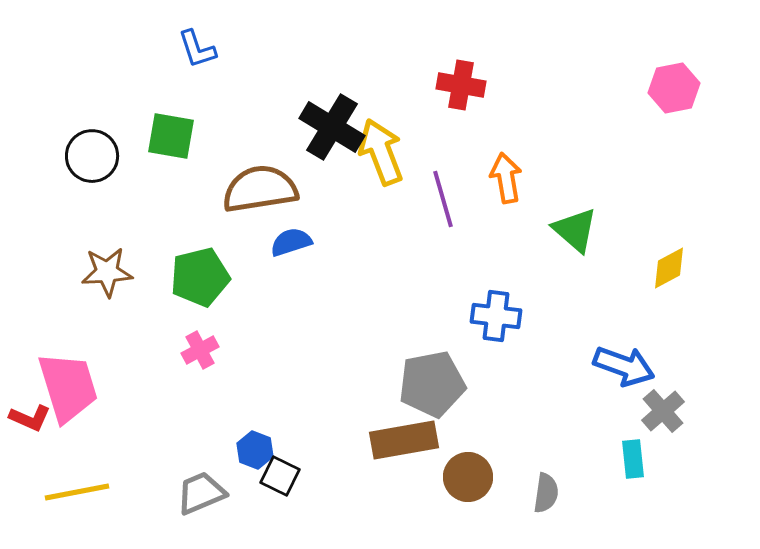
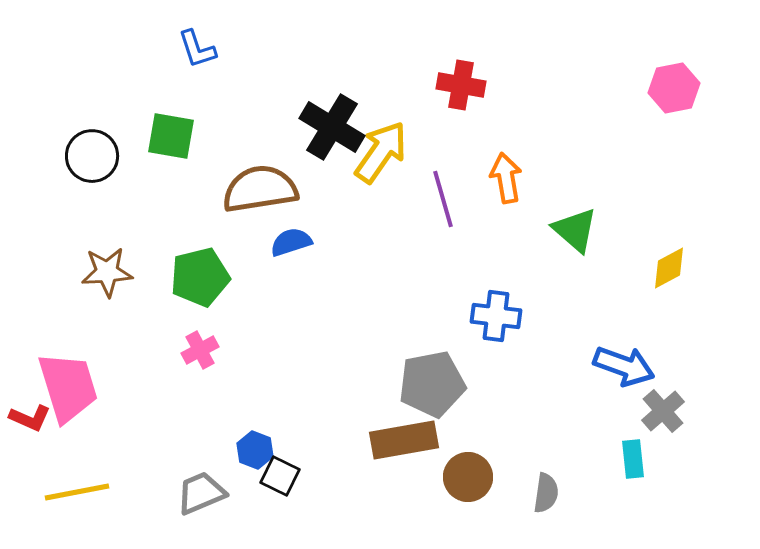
yellow arrow: rotated 56 degrees clockwise
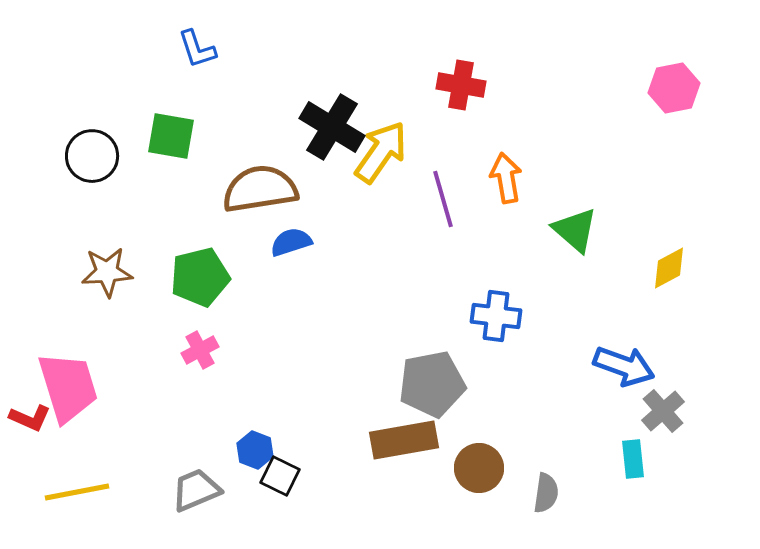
brown circle: moved 11 px right, 9 px up
gray trapezoid: moved 5 px left, 3 px up
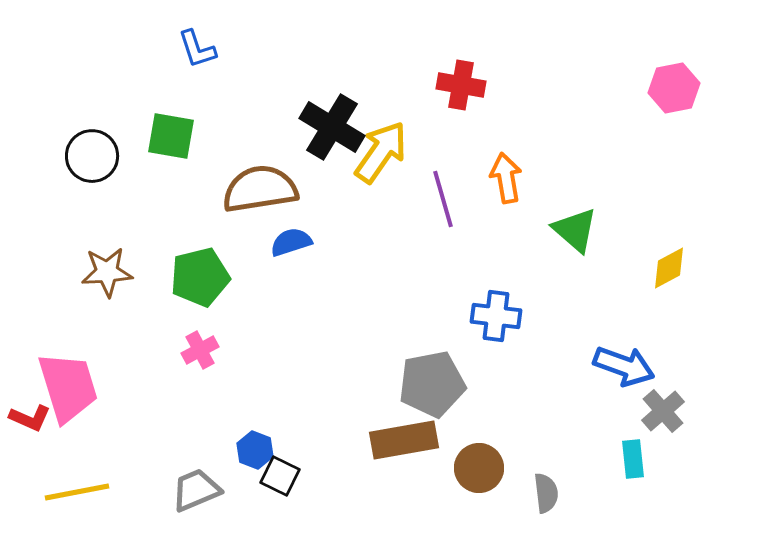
gray semicircle: rotated 15 degrees counterclockwise
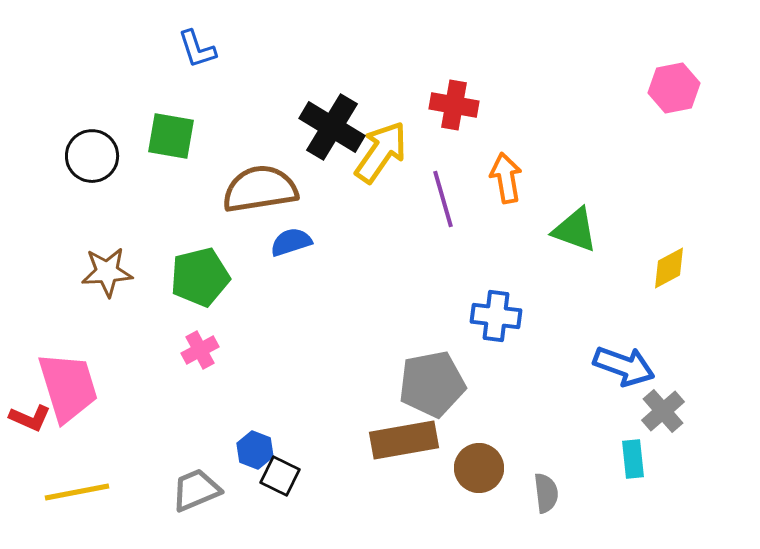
red cross: moved 7 px left, 20 px down
green triangle: rotated 21 degrees counterclockwise
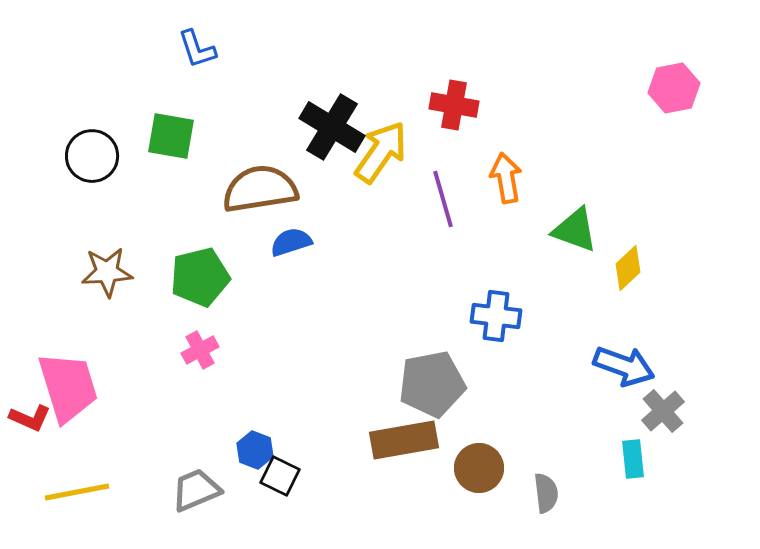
yellow diamond: moved 41 px left; rotated 15 degrees counterclockwise
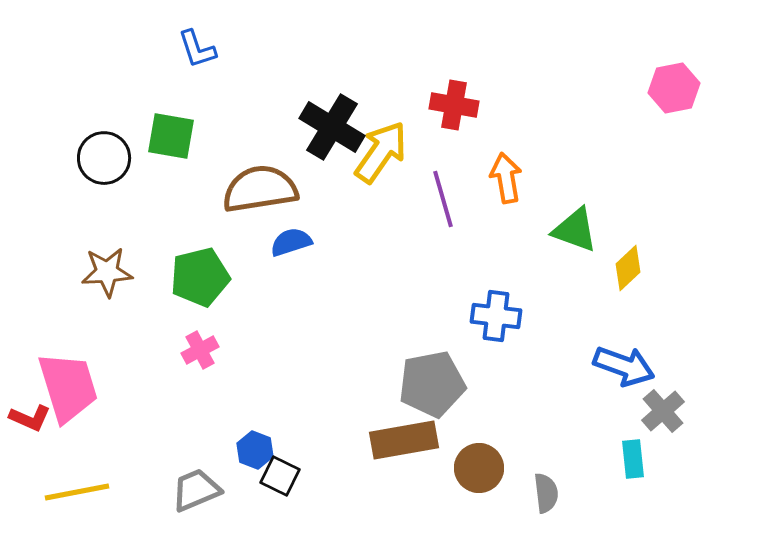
black circle: moved 12 px right, 2 px down
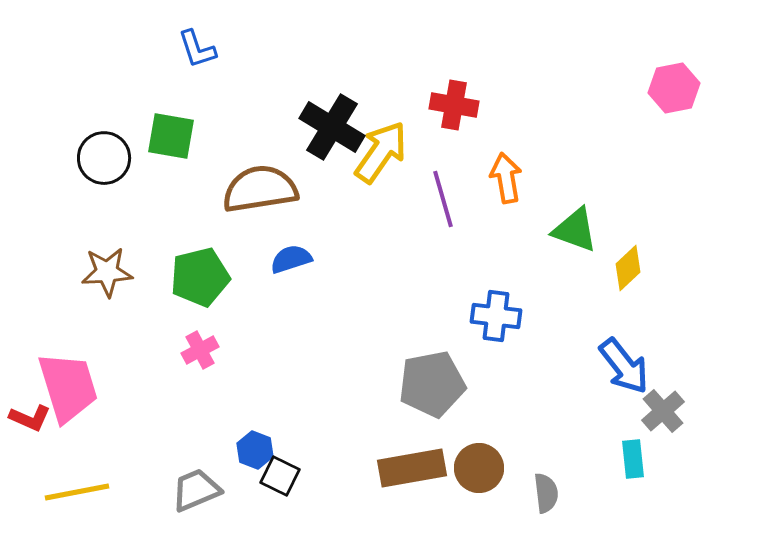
blue semicircle: moved 17 px down
blue arrow: rotated 32 degrees clockwise
brown rectangle: moved 8 px right, 28 px down
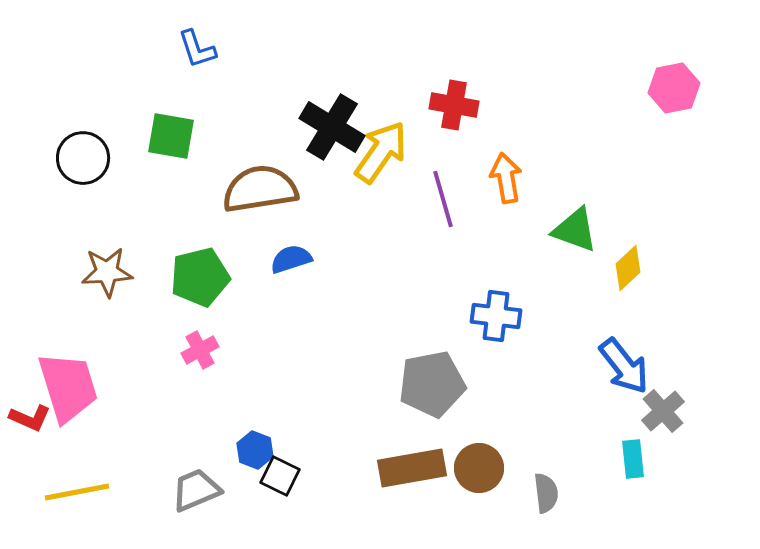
black circle: moved 21 px left
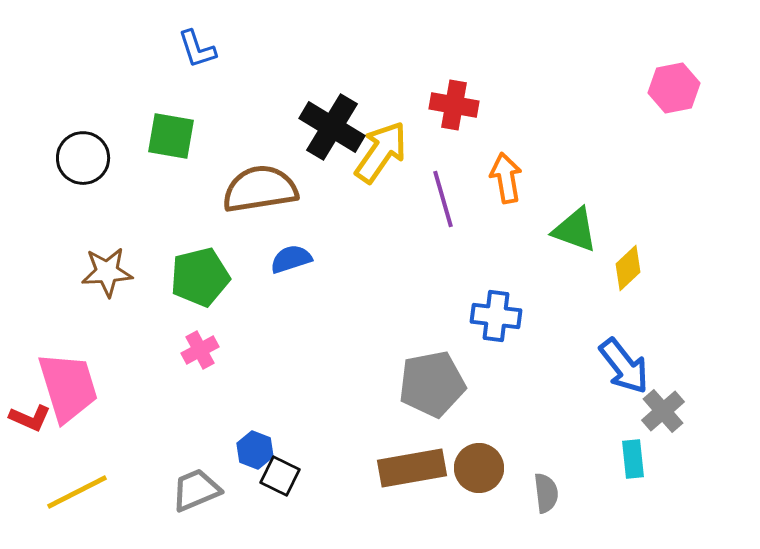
yellow line: rotated 16 degrees counterclockwise
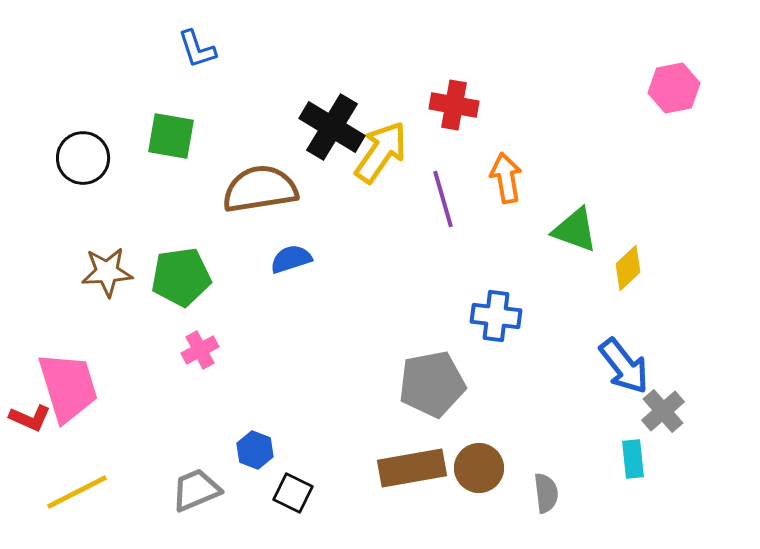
green pentagon: moved 19 px left; rotated 6 degrees clockwise
black square: moved 13 px right, 17 px down
